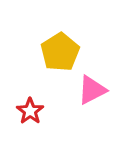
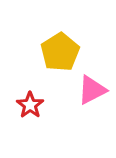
red star: moved 6 px up
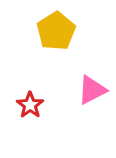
yellow pentagon: moved 4 px left, 21 px up
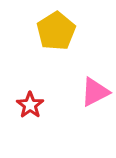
pink triangle: moved 3 px right, 2 px down
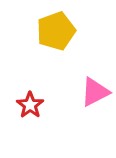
yellow pentagon: rotated 12 degrees clockwise
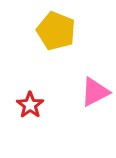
yellow pentagon: rotated 30 degrees counterclockwise
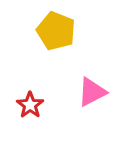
pink triangle: moved 3 px left
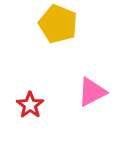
yellow pentagon: moved 2 px right, 7 px up
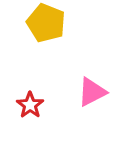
yellow pentagon: moved 12 px left, 1 px up
